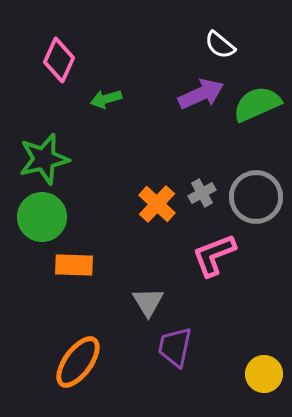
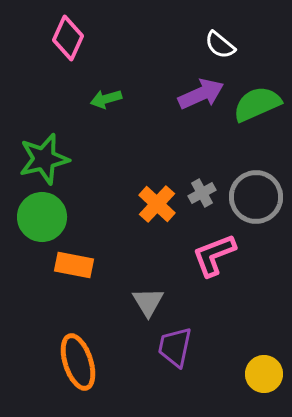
pink diamond: moved 9 px right, 22 px up
orange rectangle: rotated 9 degrees clockwise
orange ellipse: rotated 54 degrees counterclockwise
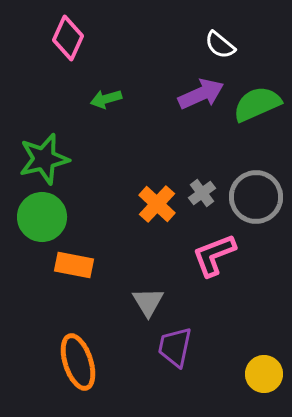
gray cross: rotated 8 degrees counterclockwise
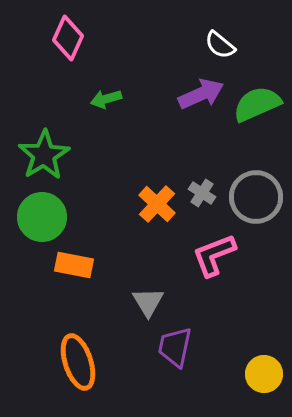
green star: moved 4 px up; rotated 18 degrees counterclockwise
gray cross: rotated 20 degrees counterclockwise
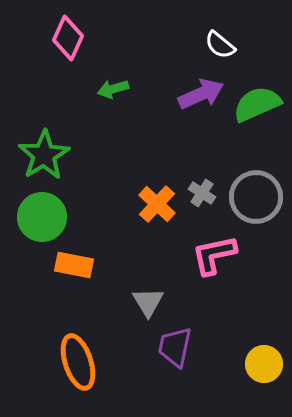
green arrow: moved 7 px right, 10 px up
pink L-shape: rotated 9 degrees clockwise
yellow circle: moved 10 px up
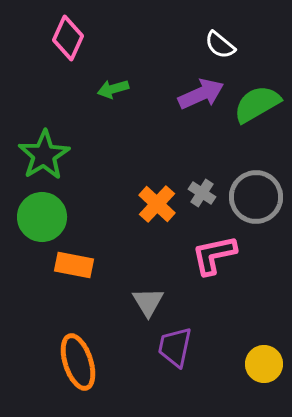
green semicircle: rotated 6 degrees counterclockwise
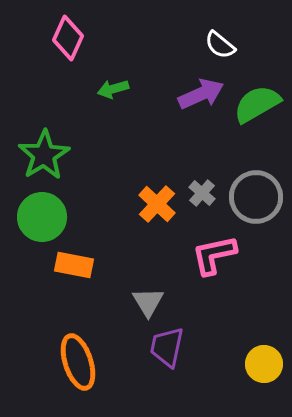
gray cross: rotated 8 degrees clockwise
purple trapezoid: moved 8 px left
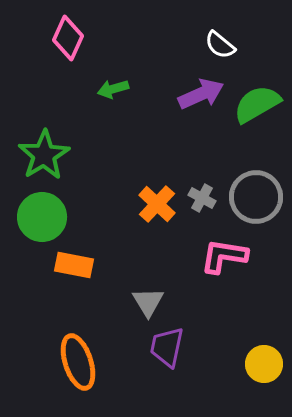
gray cross: moved 5 px down; rotated 12 degrees counterclockwise
pink L-shape: moved 10 px right, 1 px down; rotated 21 degrees clockwise
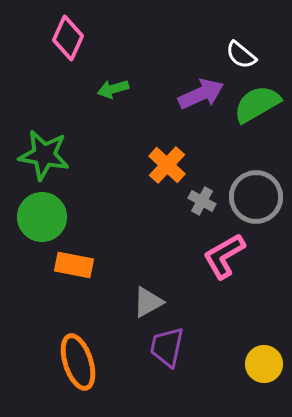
white semicircle: moved 21 px right, 10 px down
green star: rotated 30 degrees counterclockwise
gray cross: moved 3 px down
orange cross: moved 10 px right, 39 px up
pink L-shape: rotated 39 degrees counterclockwise
gray triangle: rotated 32 degrees clockwise
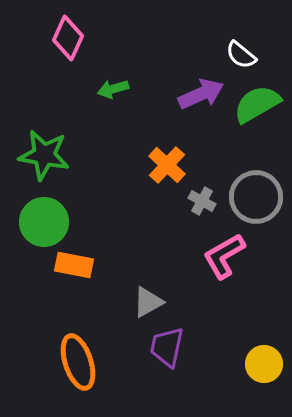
green circle: moved 2 px right, 5 px down
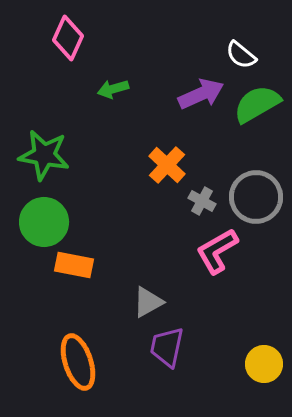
pink L-shape: moved 7 px left, 5 px up
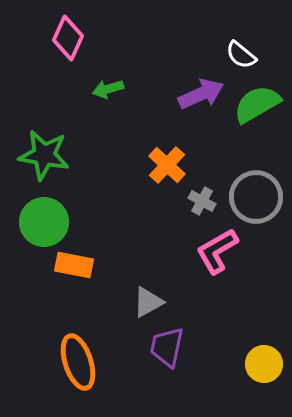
green arrow: moved 5 px left
